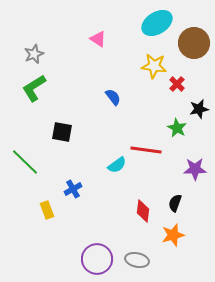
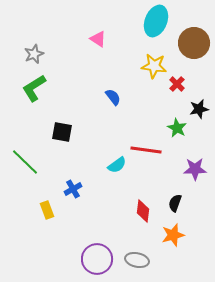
cyan ellipse: moved 1 px left, 2 px up; rotated 36 degrees counterclockwise
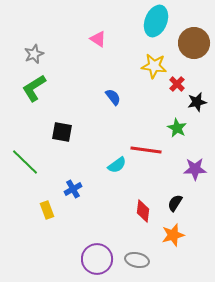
black star: moved 2 px left, 7 px up
black semicircle: rotated 12 degrees clockwise
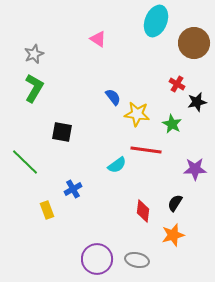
yellow star: moved 17 px left, 48 px down
red cross: rotated 14 degrees counterclockwise
green L-shape: rotated 152 degrees clockwise
green star: moved 5 px left, 4 px up
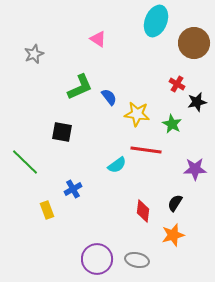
green L-shape: moved 46 px right, 1 px up; rotated 36 degrees clockwise
blue semicircle: moved 4 px left
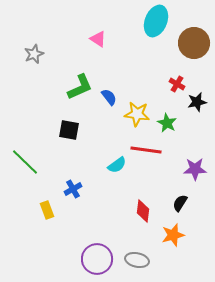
green star: moved 5 px left, 1 px up
black square: moved 7 px right, 2 px up
black semicircle: moved 5 px right
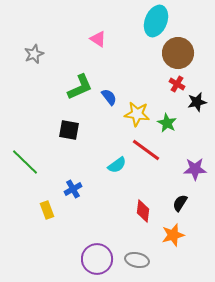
brown circle: moved 16 px left, 10 px down
red line: rotated 28 degrees clockwise
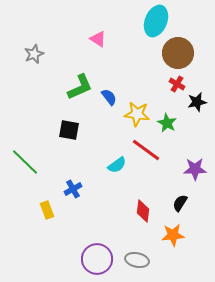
orange star: rotated 10 degrees clockwise
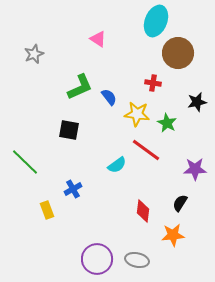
red cross: moved 24 px left, 1 px up; rotated 21 degrees counterclockwise
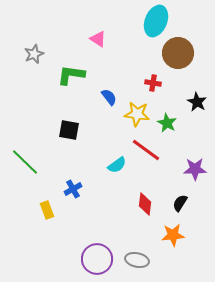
green L-shape: moved 9 px left, 12 px up; rotated 148 degrees counterclockwise
black star: rotated 30 degrees counterclockwise
red diamond: moved 2 px right, 7 px up
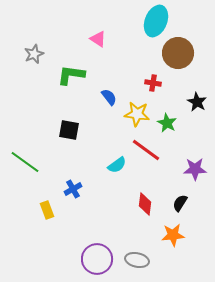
green line: rotated 8 degrees counterclockwise
